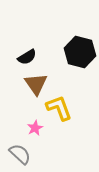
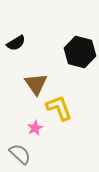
black semicircle: moved 11 px left, 14 px up
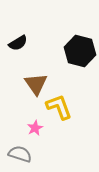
black semicircle: moved 2 px right
black hexagon: moved 1 px up
yellow L-shape: moved 1 px up
gray semicircle: rotated 25 degrees counterclockwise
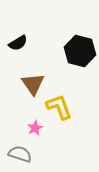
brown triangle: moved 3 px left
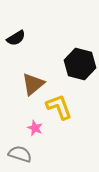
black semicircle: moved 2 px left, 5 px up
black hexagon: moved 13 px down
brown triangle: rotated 25 degrees clockwise
pink star: rotated 21 degrees counterclockwise
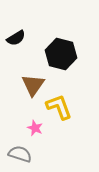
black hexagon: moved 19 px left, 10 px up
brown triangle: moved 1 px down; rotated 15 degrees counterclockwise
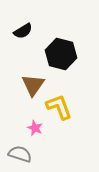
black semicircle: moved 7 px right, 7 px up
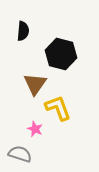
black semicircle: rotated 54 degrees counterclockwise
brown triangle: moved 2 px right, 1 px up
yellow L-shape: moved 1 px left, 1 px down
pink star: moved 1 px down
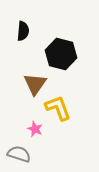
gray semicircle: moved 1 px left
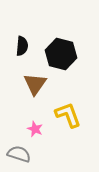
black semicircle: moved 1 px left, 15 px down
yellow L-shape: moved 10 px right, 7 px down
